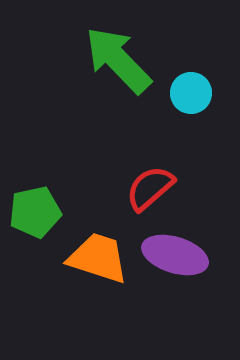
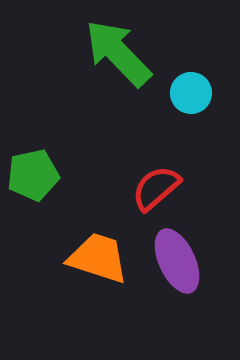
green arrow: moved 7 px up
red semicircle: moved 6 px right
green pentagon: moved 2 px left, 37 px up
purple ellipse: moved 2 px right, 6 px down; rotated 48 degrees clockwise
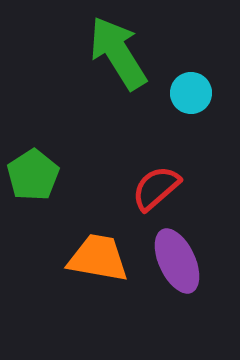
green arrow: rotated 12 degrees clockwise
green pentagon: rotated 21 degrees counterclockwise
orange trapezoid: rotated 8 degrees counterclockwise
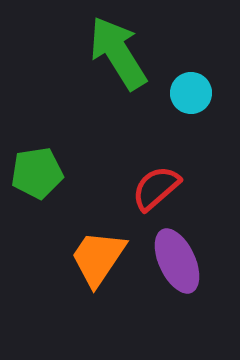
green pentagon: moved 4 px right, 2 px up; rotated 24 degrees clockwise
orange trapezoid: rotated 66 degrees counterclockwise
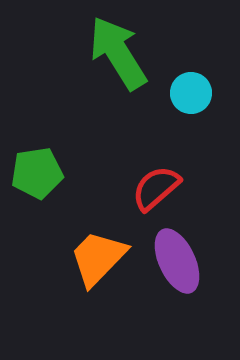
orange trapezoid: rotated 10 degrees clockwise
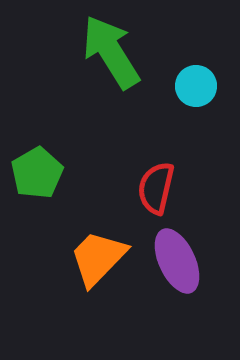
green arrow: moved 7 px left, 1 px up
cyan circle: moved 5 px right, 7 px up
green pentagon: rotated 21 degrees counterclockwise
red semicircle: rotated 36 degrees counterclockwise
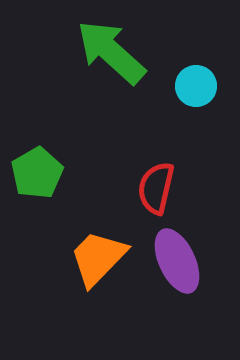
green arrow: rotated 16 degrees counterclockwise
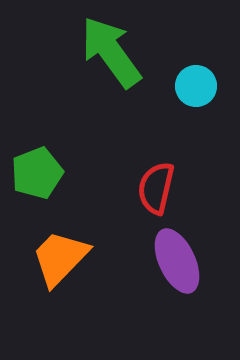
green arrow: rotated 12 degrees clockwise
green pentagon: rotated 9 degrees clockwise
orange trapezoid: moved 38 px left
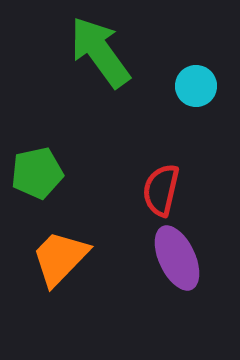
green arrow: moved 11 px left
green pentagon: rotated 9 degrees clockwise
red semicircle: moved 5 px right, 2 px down
purple ellipse: moved 3 px up
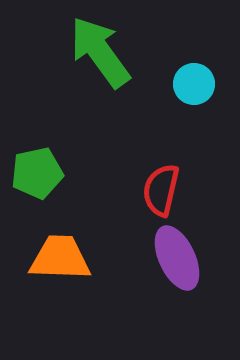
cyan circle: moved 2 px left, 2 px up
orange trapezoid: rotated 48 degrees clockwise
